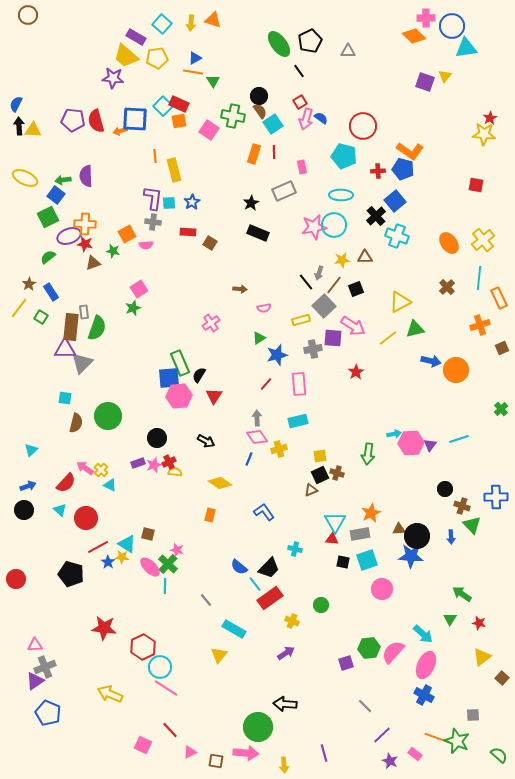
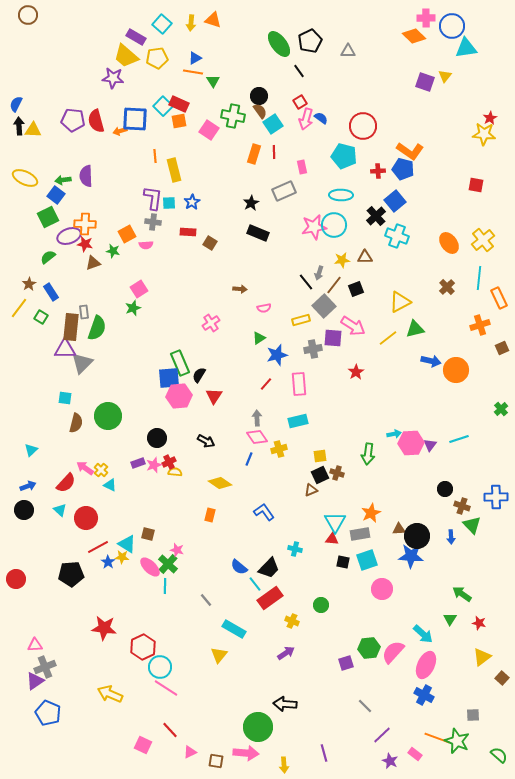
black pentagon at (71, 574): rotated 20 degrees counterclockwise
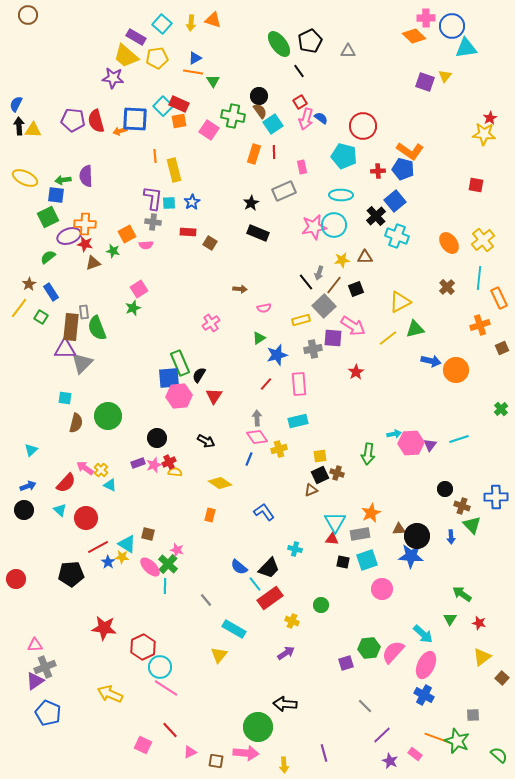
blue square at (56, 195): rotated 30 degrees counterclockwise
green semicircle at (97, 328): rotated 140 degrees clockwise
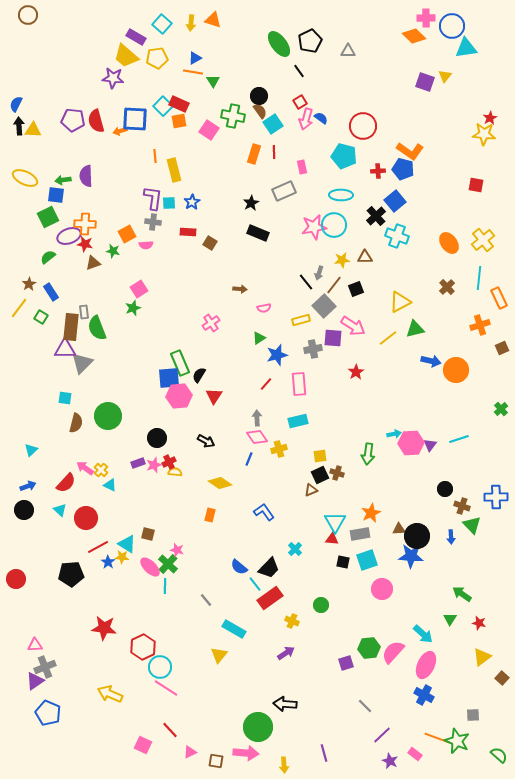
cyan cross at (295, 549): rotated 32 degrees clockwise
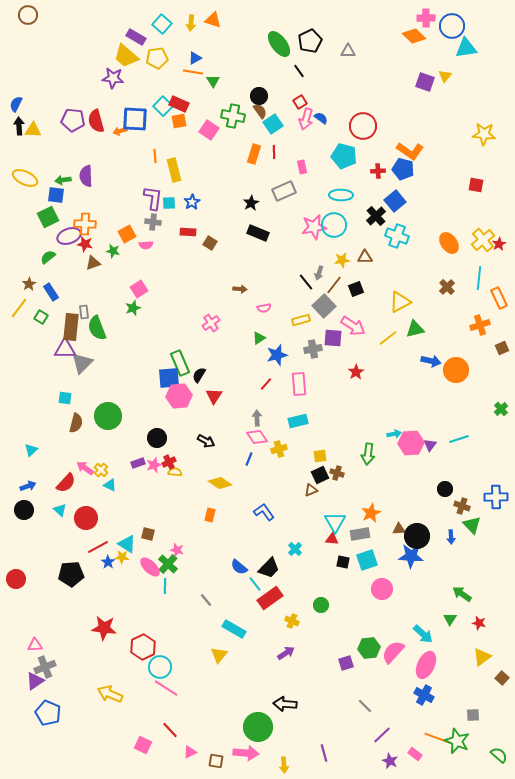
red star at (490, 118): moved 9 px right, 126 px down
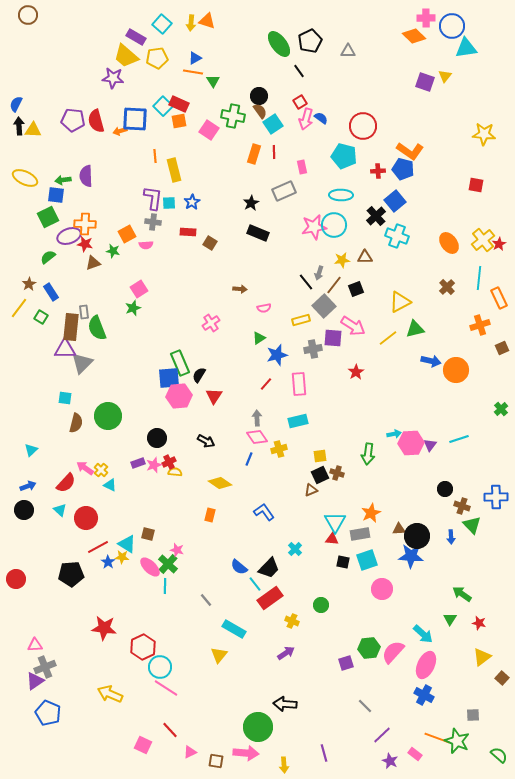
orange triangle at (213, 20): moved 6 px left, 1 px down
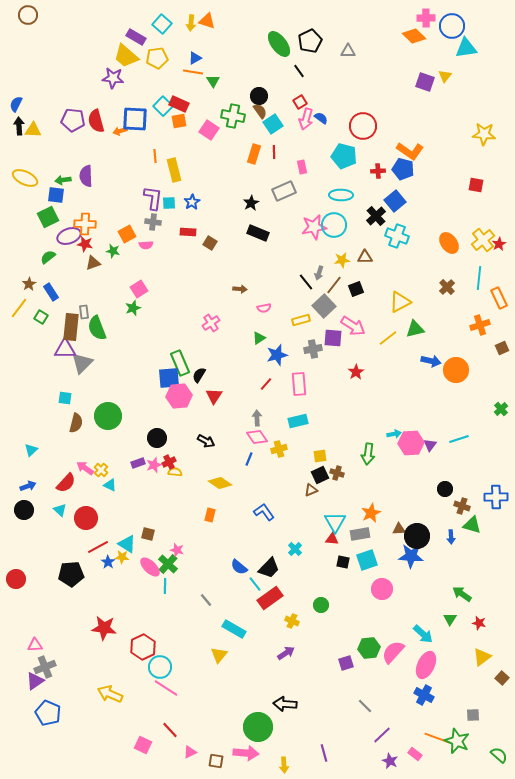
green triangle at (472, 525): rotated 30 degrees counterclockwise
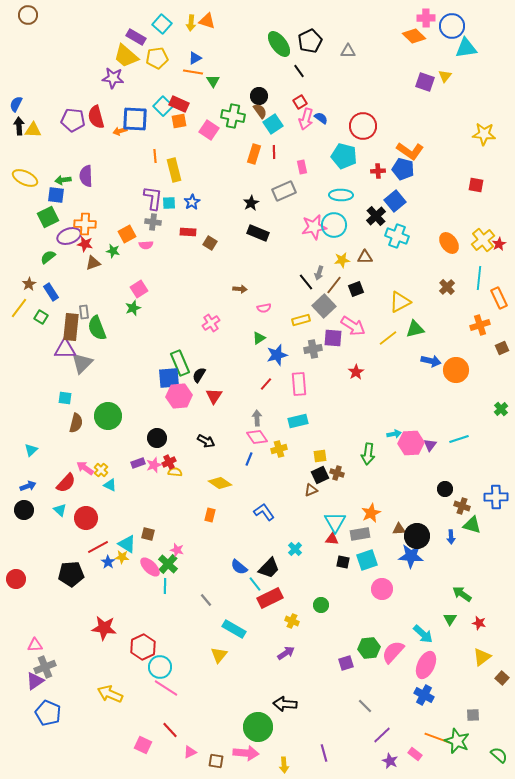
red semicircle at (96, 121): moved 4 px up
red rectangle at (270, 598): rotated 10 degrees clockwise
